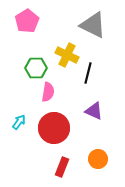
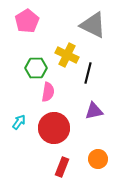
purple triangle: rotated 36 degrees counterclockwise
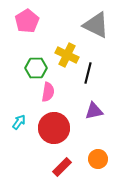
gray triangle: moved 3 px right
red rectangle: rotated 24 degrees clockwise
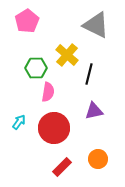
yellow cross: rotated 15 degrees clockwise
black line: moved 1 px right, 1 px down
